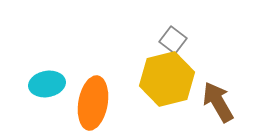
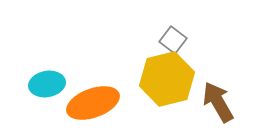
orange ellipse: rotated 60 degrees clockwise
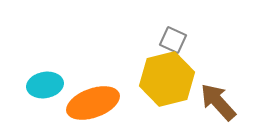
gray square: rotated 12 degrees counterclockwise
cyan ellipse: moved 2 px left, 1 px down
brown arrow: rotated 12 degrees counterclockwise
